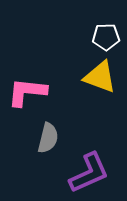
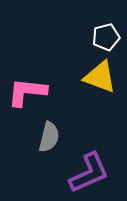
white pentagon: rotated 12 degrees counterclockwise
gray semicircle: moved 1 px right, 1 px up
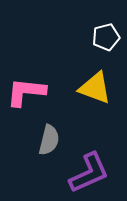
yellow triangle: moved 5 px left, 11 px down
pink L-shape: moved 1 px left
gray semicircle: moved 3 px down
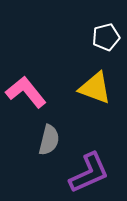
pink L-shape: rotated 45 degrees clockwise
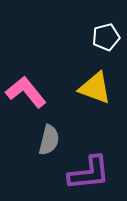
purple L-shape: rotated 18 degrees clockwise
